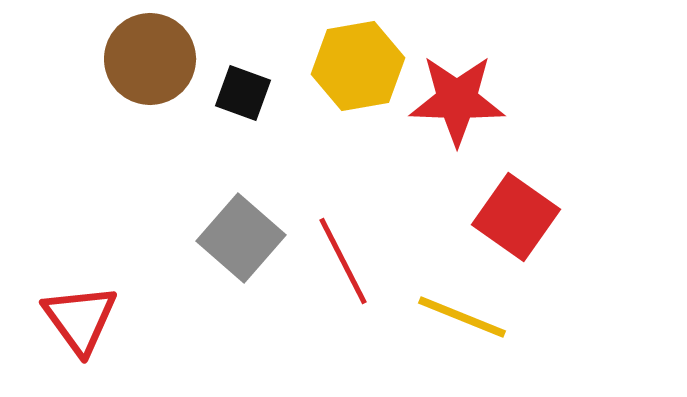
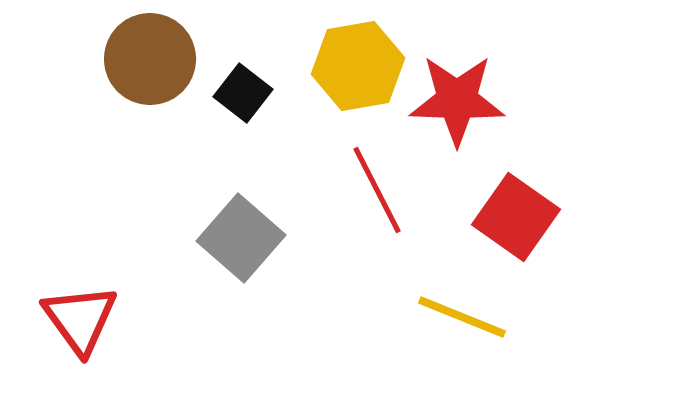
black square: rotated 18 degrees clockwise
red line: moved 34 px right, 71 px up
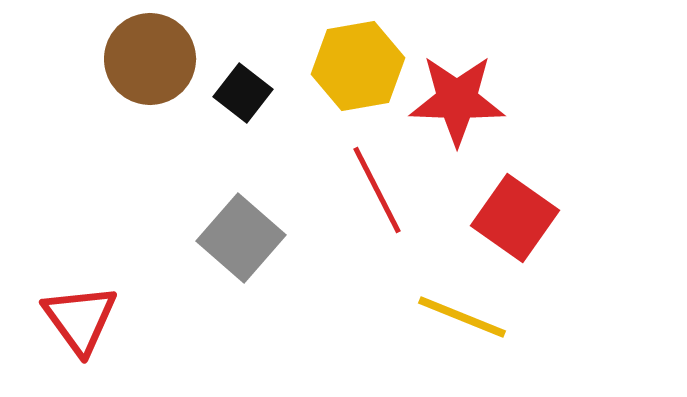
red square: moved 1 px left, 1 px down
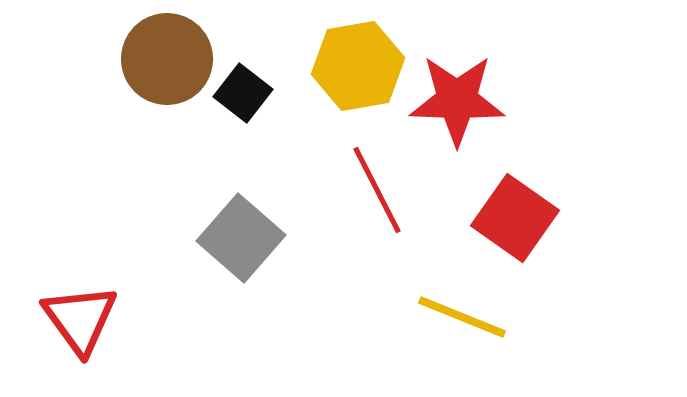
brown circle: moved 17 px right
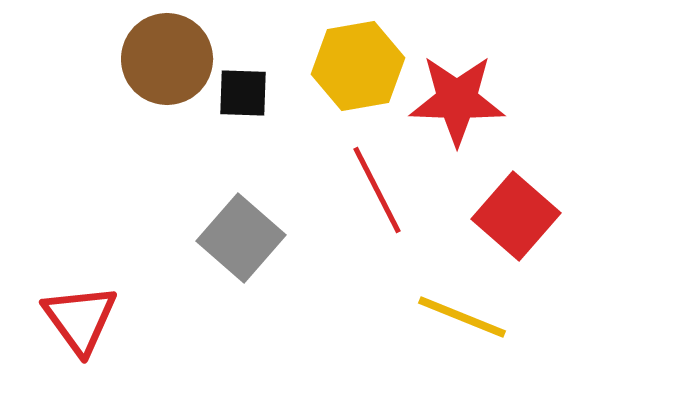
black square: rotated 36 degrees counterclockwise
red square: moved 1 px right, 2 px up; rotated 6 degrees clockwise
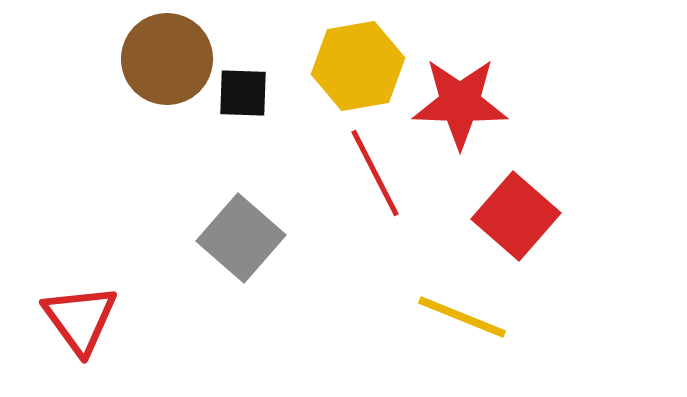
red star: moved 3 px right, 3 px down
red line: moved 2 px left, 17 px up
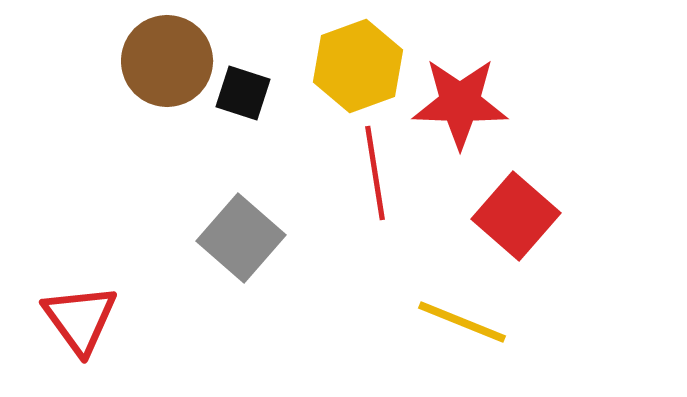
brown circle: moved 2 px down
yellow hexagon: rotated 10 degrees counterclockwise
black square: rotated 16 degrees clockwise
red line: rotated 18 degrees clockwise
yellow line: moved 5 px down
